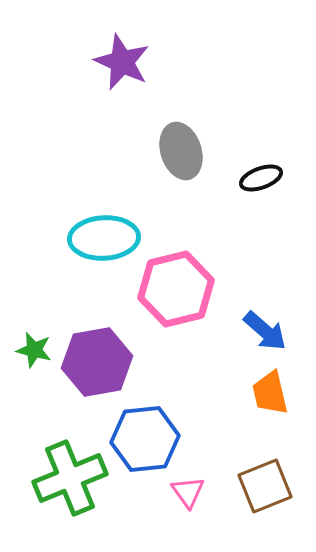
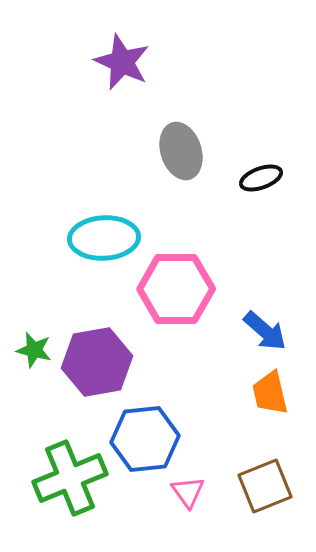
pink hexagon: rotated 14 degrees clockwise
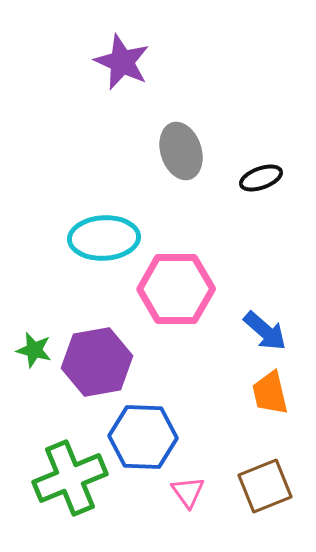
blue hexagon: moved 2 px left, 2 px up; rotated 8 degrees clockwise
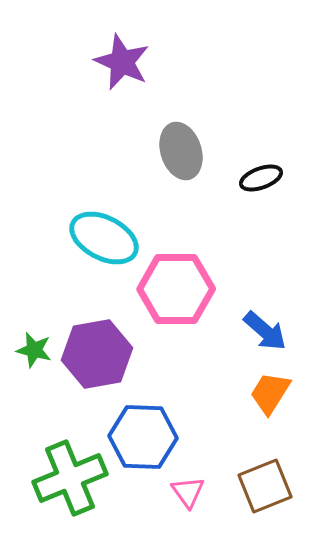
cyan ellipse: rotated 30 degrees clockwise
purple hexagon: moved 8 px up
orange trapezoid: rotated 45 degrees clockwise
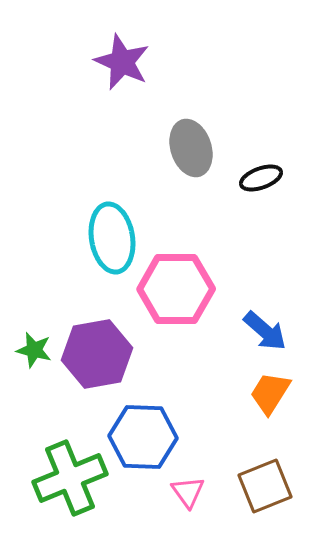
gray ellipse: moved 10 px right, 3 px up
cyan ellipse: moved 8 px right; rotated 54 degrees clockwise
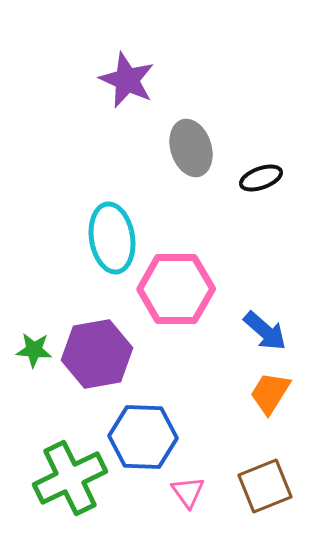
purple star: moved 5 px right, 18 px down
green star: rotated 9 degrees counterclockwise
green cross: rotated 4 degrees counterclockwise
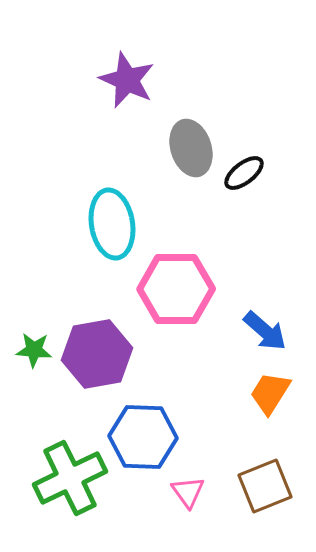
black ellipse: moved 17 px left, 5 px up; rotated 18 degrees counterclockwise
cyan ellipse: moved 14 px up
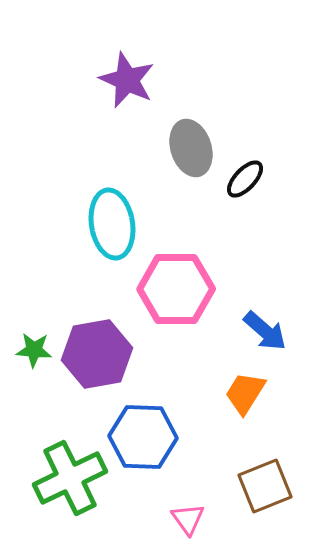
black ellipse: moved 1 px right, 6 px down; rotated 9 degrees counterclockwise
orange trapezoid: moved 25 px left
pink triangle: moved 27 px down
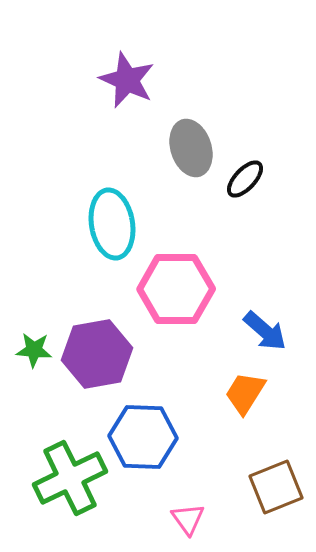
brown square: moved 11 px right, 1 px down
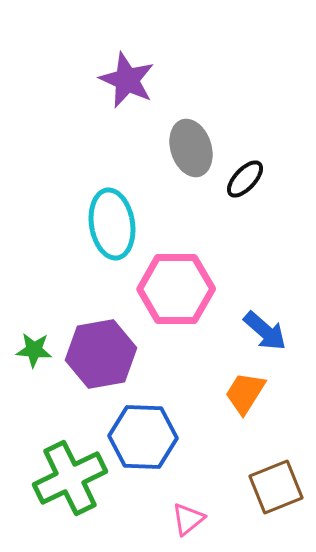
purple hexagon: moved 4 px right
pink triangle: rotated 27 degrees clockwise
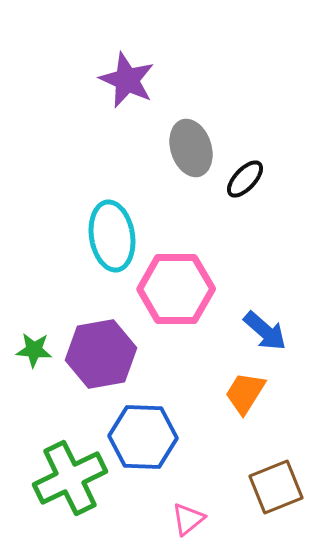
cyan ellipse: moved 12 px down
